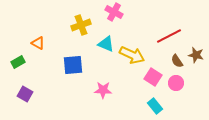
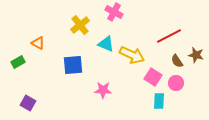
yellow cross: moved 1 px left; rotated 18 degrees counterclockwise
purple square: moved 3 px right, 9 px down
cyan rectangle: moved 4 px right, 5 px up; rotated 42 degrees clockwise
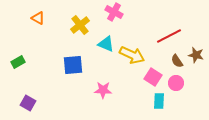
orange triangle: moved 25 px up
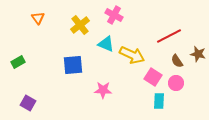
pink cross: moved 3 px down
orange triangle: rotated 24 degrees clockwise
brown star: moved 2 px right, 1 px up
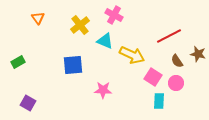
cyan triangle: moved 1 px left, 3 px up
